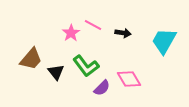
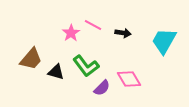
black triangle: rotated 36 degrees counterclockwise
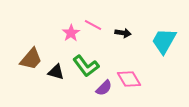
purple semicircle: moved 2 px right
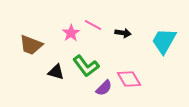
brown trapezoid: moved 14 px up; rotated 70 degrees clockwise
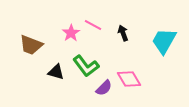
black arrow: rotated 119 degrees counterclockwise
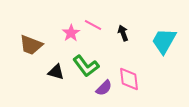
pink diamond: rotated 25 degrees clockwise
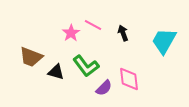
brown trapezoid: moved 12 px down
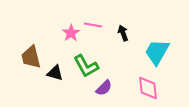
pink line: rotated 18 degrees counterclockwise
cyan trapezoid: moved 7 px left, 11 px down
brown trapezoid: rotated 55 degrees clockwise
green L-shape: rotated 8 degrees clockwise
black triangle: moved 1 px left, 1 px down
pink diamond: moved 19 px right, 9 px down
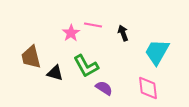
purple semicircle: rotated 102 degrees counterclockwise
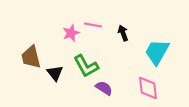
pink star: rotated 12 degrees clockwise
black triangle: rotated 36 degrees clockwise
